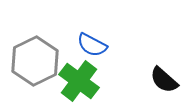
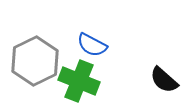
green cross: rotated 15 degrees counterclockwise
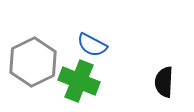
gray hexagon: moved 2 px left, 1 px down
black semicircle: moved 2 px down; rotated 52 degrees clockwise
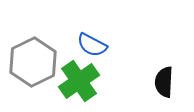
green cross: rotated 33 degrees clockwise
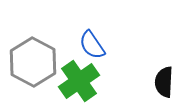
blue semicircle: rotated 28 degrees clockwise
gray hexagon: rotated 6 degrees counterclockwise
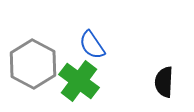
gray hexagon: moved 2 px down
green cross: rotated 18 degrees counterclockwise
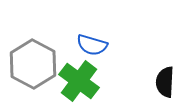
blue semicircle: rotated 40 degrees counterclockwise
black semicircle: moved 1 px right
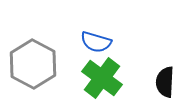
blue semicircle: moved 4 px right, 3 px up
green cross: moved 23 px right, 3 px up
